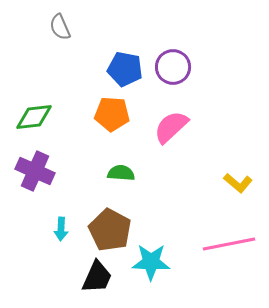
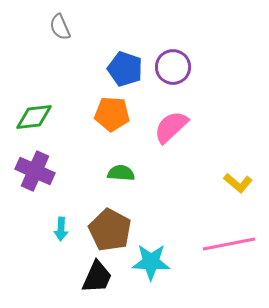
blue pentagon: rotated 8 degrees clockwise
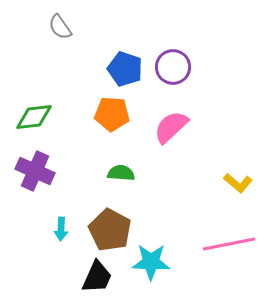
gray semicircle: rotated 12 degrees counterclockwise
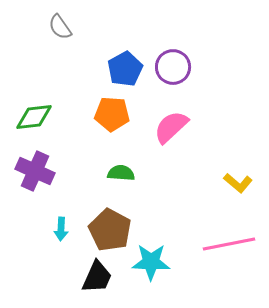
blue pentagon: rotated 24 degrees clockwise
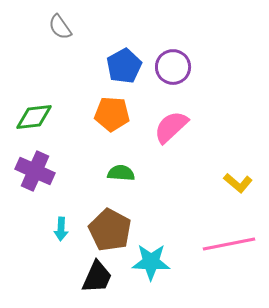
blue pentagon: moved 1 px left, 3 px up
